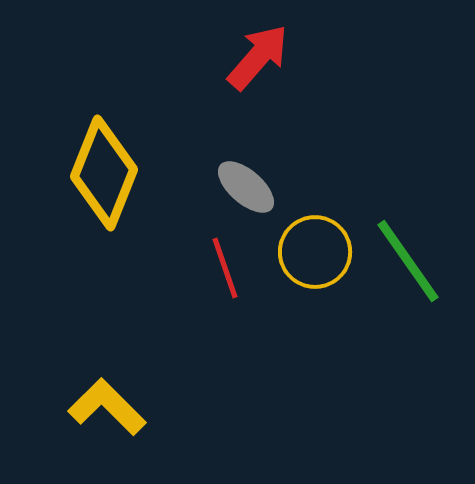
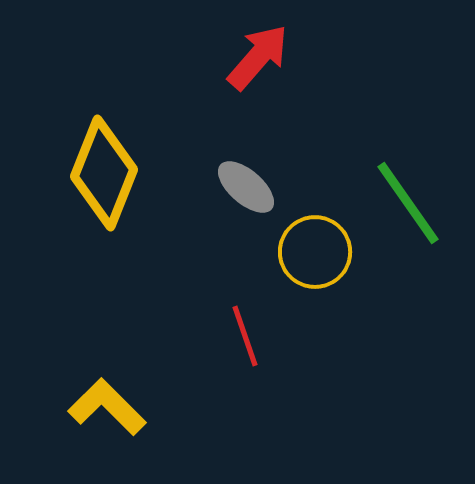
green line: moved 58 px up
red line: moved 20 px right, 68 px down
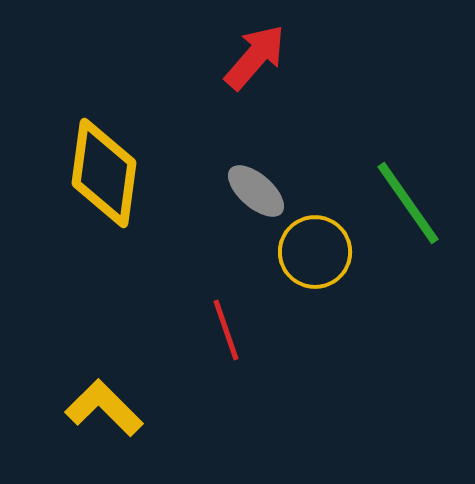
red arrow: moved 3 px left
yellow diamond: rotated 14 degrees counterclockwise
gray ellipse: moved 10 px right, 4 px down
red line: moved 19 px left, 6 px up
yellow L-shape: moved 3 px left, 1 px down
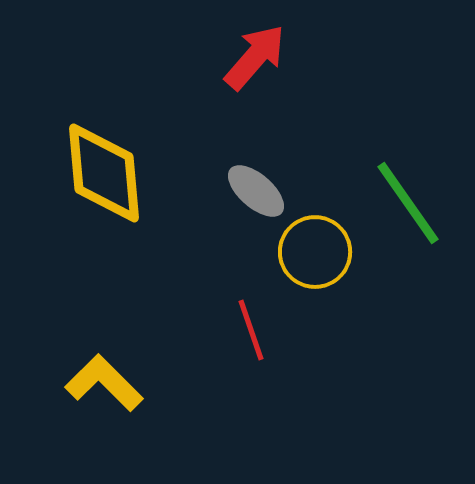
yellow diamond: rotated 13 degrees counterclockwise
red line: moved 25 px right
yellow L-shape: moved 25 px up
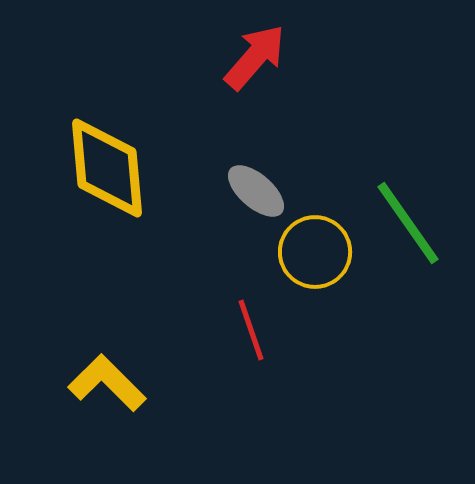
yellow diamond: moved 3 px right, 5 px up
green line: moved 20 px down
yellow L-shape: moved 3 px right
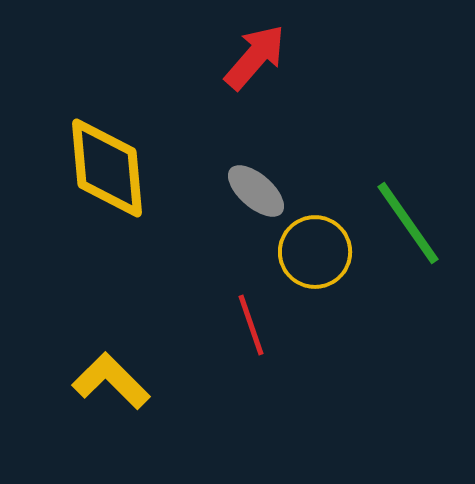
red line: moved 5 px up
yellow L-shape: moved 4 px right, 2 px up
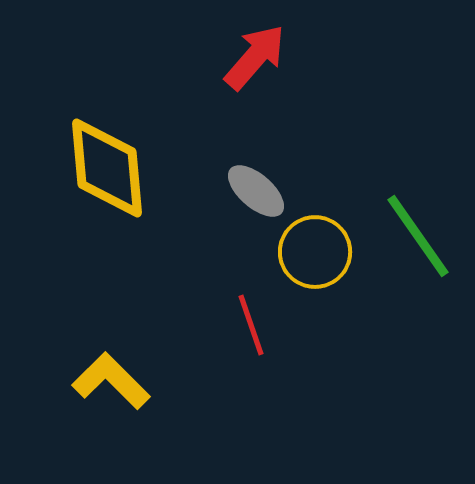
green line: moved 10 px right, 13 px down
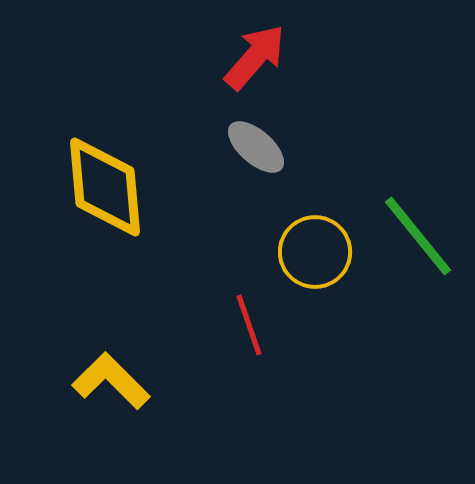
yellow diamond: moved 2 px left, 19 px down
gray ellipse: moved 44 px up
green line: rotated 4 degrees counterclockwise
red line: moved 2 px left
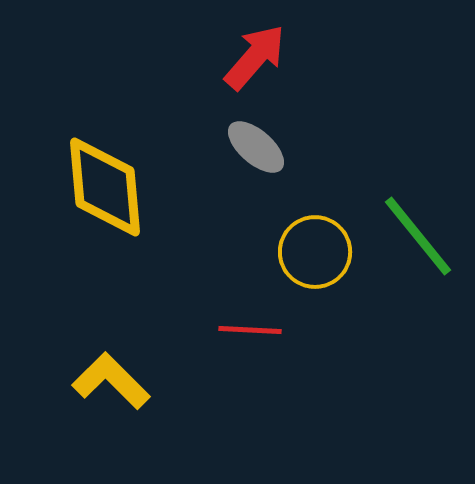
red line: moved 1 px right, 5 px down; rotated 68 degrees counterclockwise
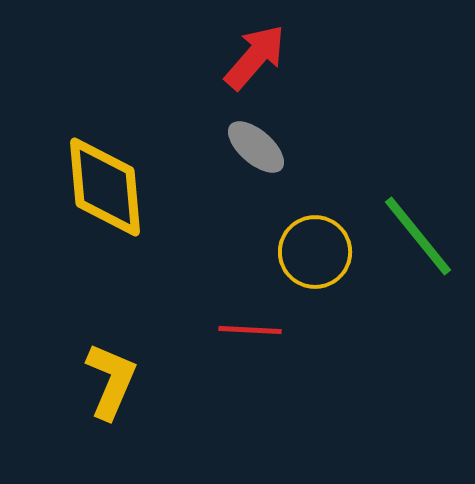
yellow L-shape: rotated 68 degrees clockwise
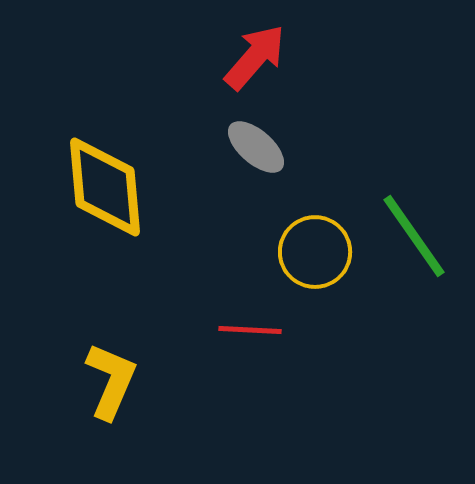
green line: moved 4 px left; rotated 4 degrees clockwise
